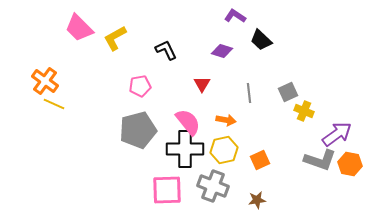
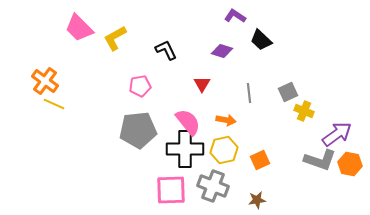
gray pentagon: rotated 9 degrees clockwise
pink square: moved 4 px right
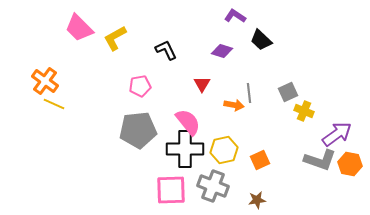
orange arrow: moved 8 px right, 15 px up
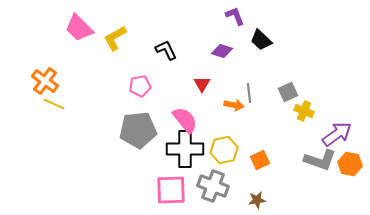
purple L-shape: rotated 35 degrees clockwise
pink semicircle: moved 3 px left, 2 px up
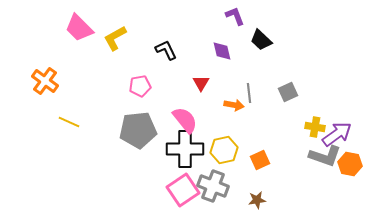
purple diamond: rotated 60 degrees clockwise
red triangle: moved 1 px left, 1 px up
yellow line: moved 15 px right, 18 px down
yellow cross: moved 11 px right, 16 px down; rotated 12 degrees counterclockwise
gray L-shape: moved 5 px right, 4 px up
pink square: moved 12 px right; rotated 32 degrees counterclockwise
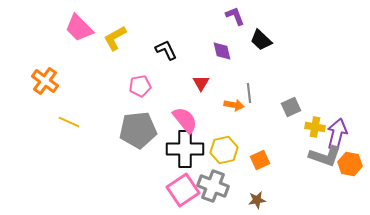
gray square: moved 3 px right, 15 px down
purple arrow: rotated 40 degrees counterclockwise
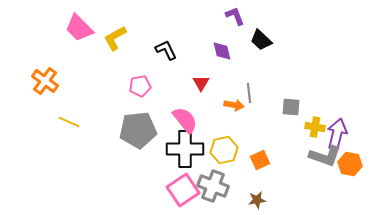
gray square: rotated 30 degrees clockwise
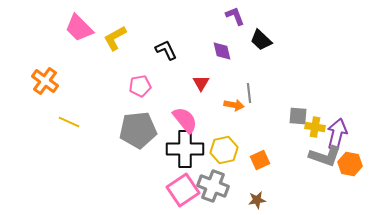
gray square: moved 7 px right, 9 px down
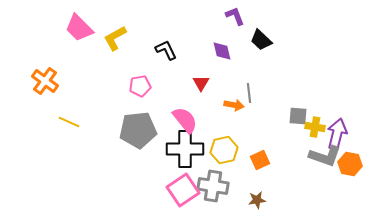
gray cross: rotated 12 degrees counterclockwise
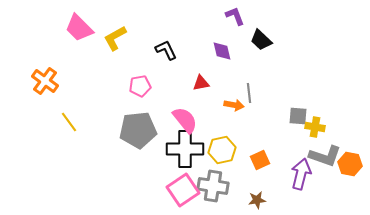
red triangle: rotated 48 degrees clockwise
yellow line: rotated 30 degrees clockwise
purple arrow: moved 36 px left, 40 px down
yellow hexagon: moved 2 px left
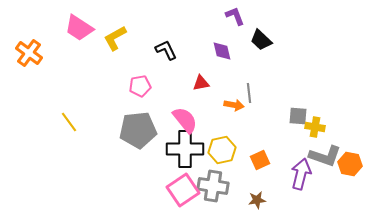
pink trapezoid: rotated 12 degrees counterclockwise
orange cross: moved 16 px left, 28 px up
